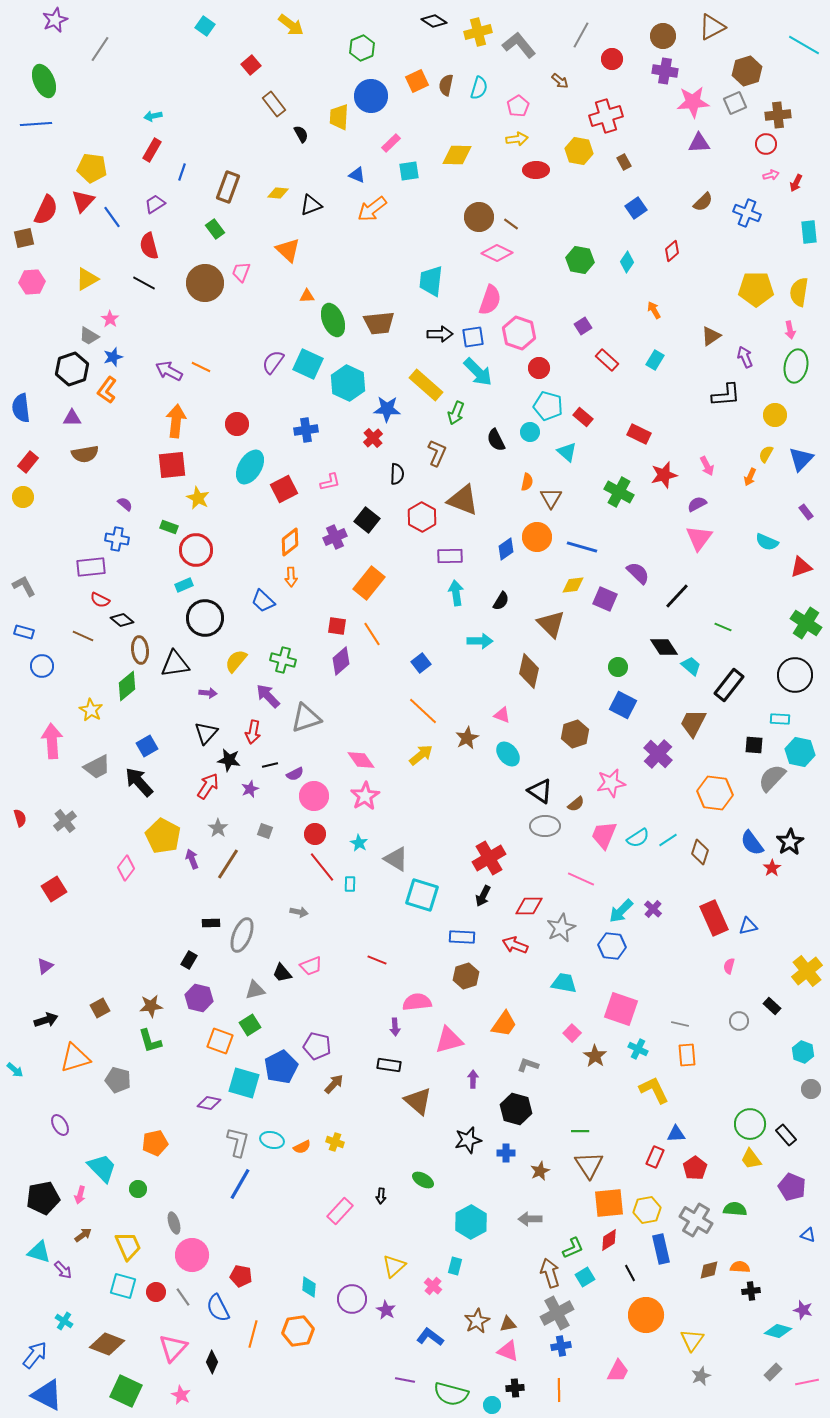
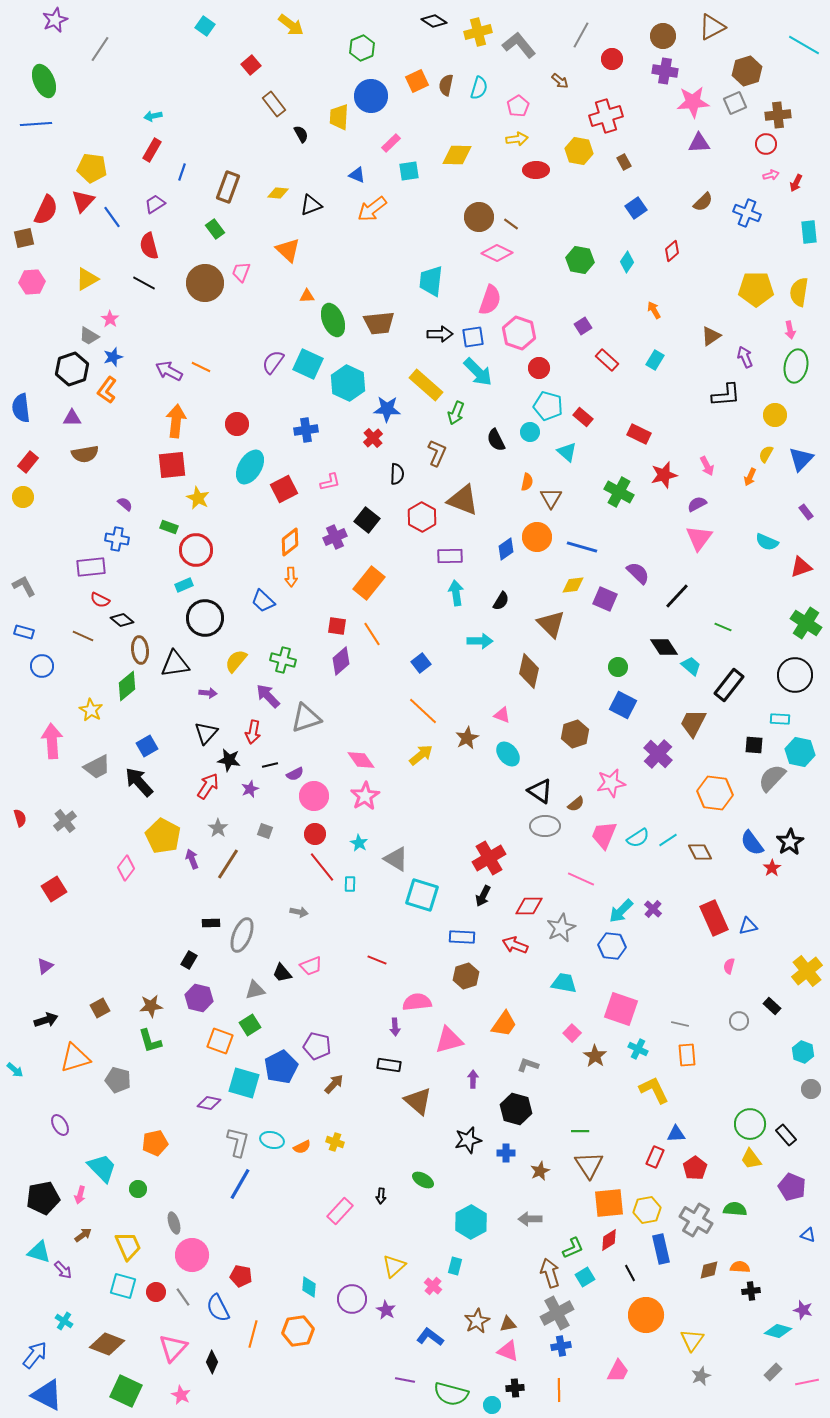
brown diamond at (700, 852): rotated 45 degrees counterclockwise
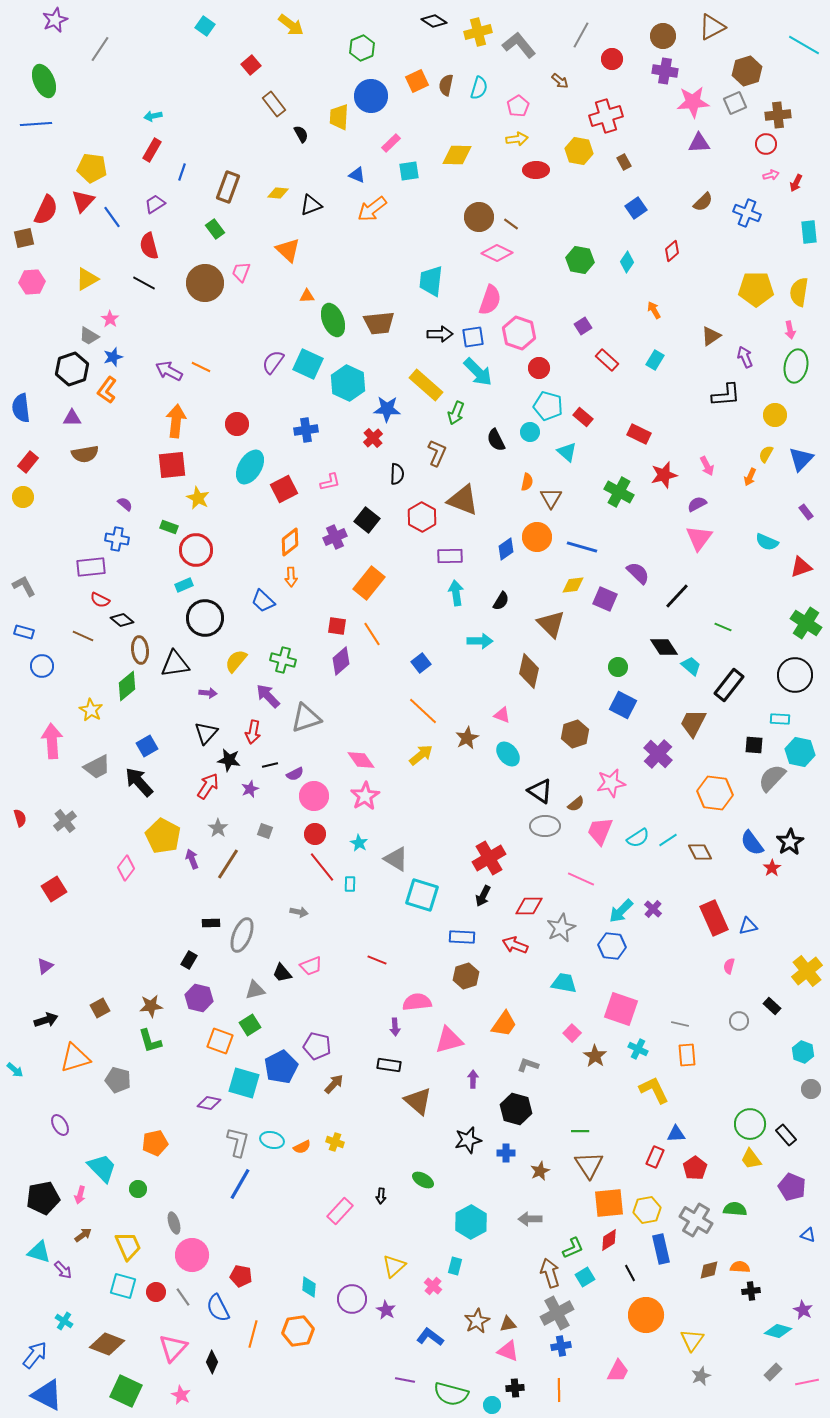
pink trapezoid at (604, 835): moved 4 px left, 4 px up
purple star at (803, 1310): rotated 12 degrees clockwise
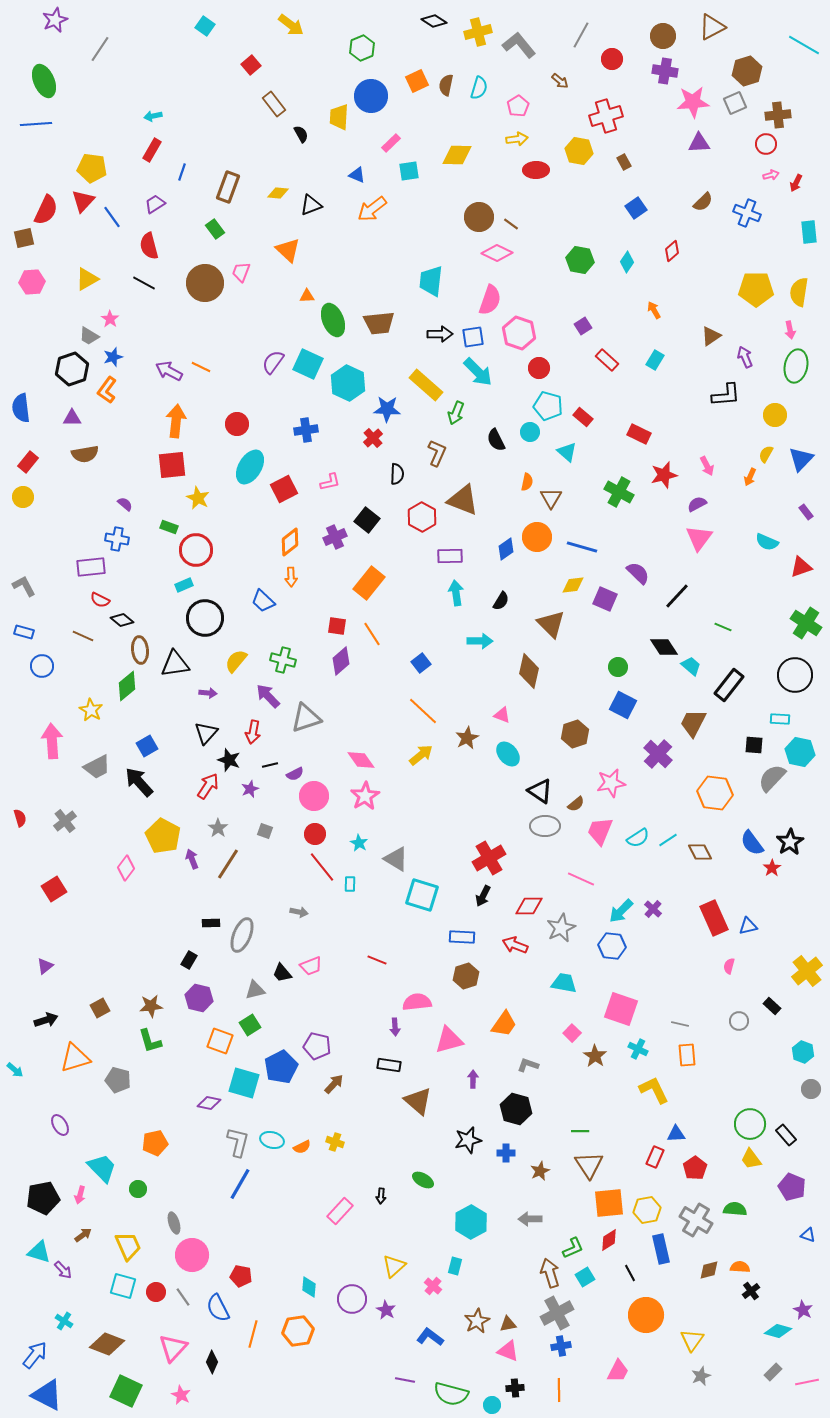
black star at (229, 760): rotated 10 degrees clockwise
black cross at (751, 1291): rotated 30 degrees counterclockwise
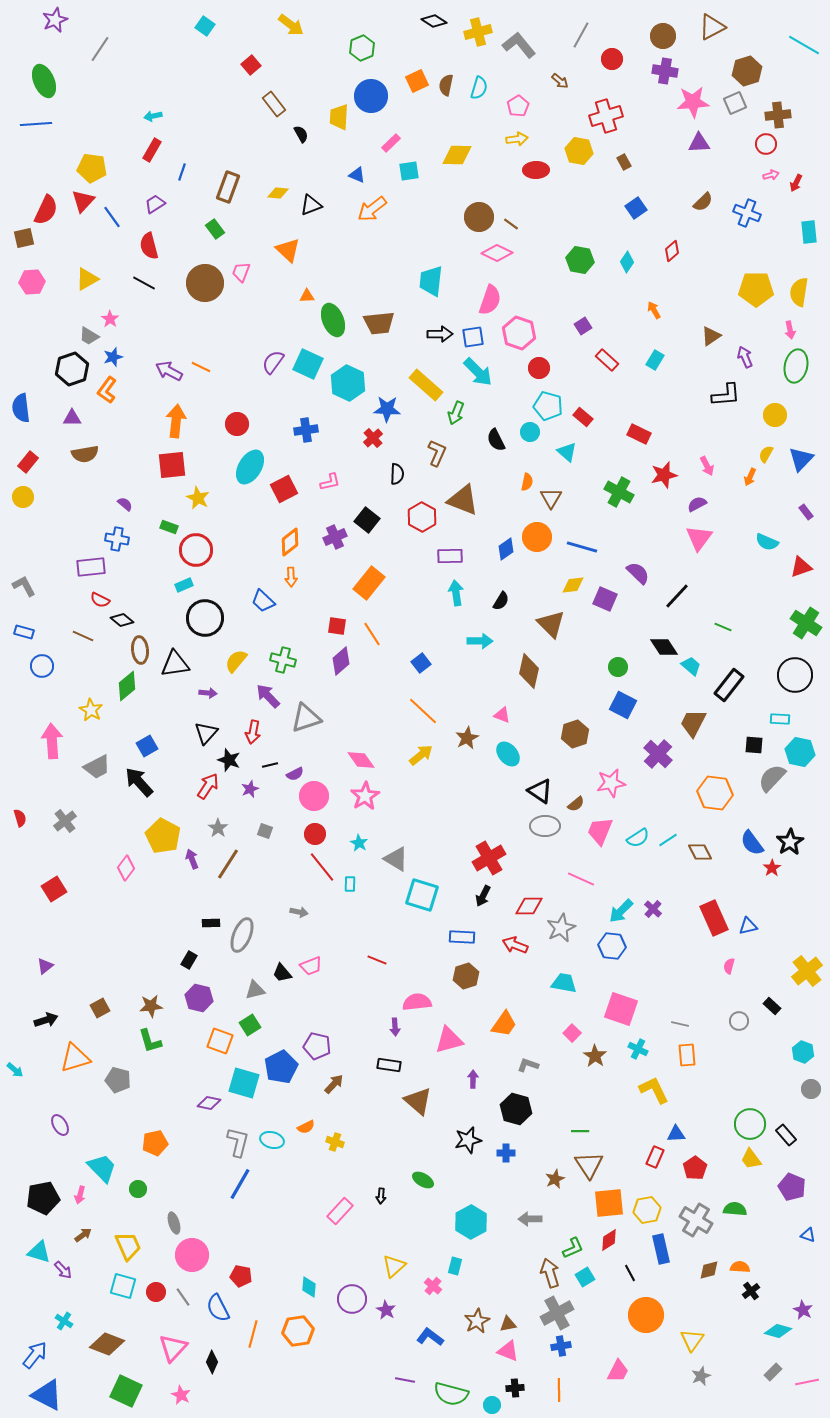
orange semicircle at (302, 1147): moved 4 px right, 20 px up
brown star at (540, 1171): moved 15 px right, 8 px down
